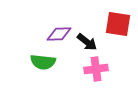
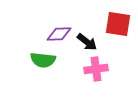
green semicircle: moved 2 px up
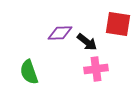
purple diamond: moved 1 px right, 1 px up
green semicircle: moved 14 px left, 12 px down; rotated 65 degrees clockwise
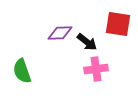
green semicircle: moved 7 px left, 1 px up
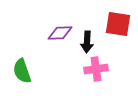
black arrow: rotated 55 degrees clockwise
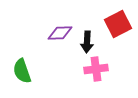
red square: rotated 36 degrees counterclockwise
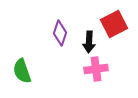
red square: moved 4 px left
purple diamond: rotated 70 degrees counterclockwise
black arrow: moved 2 px right
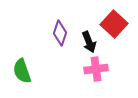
red square: rotated 20 degrees counterclockwise
black arrow: rotated 25 degrees counterclockwise
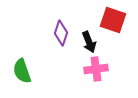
red square: moved 1 px left, 4 px up; rotated 24 degrees counterclockwise
purple diamond: moved 1 px right
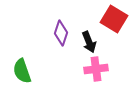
red square: moved 1 px right, 1 px up; rotated 12 degrees clockwise
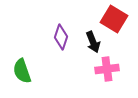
purple diamond: moved 4 px down
black arrow: moved 4 px right
pink cross: moved 11 px right
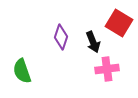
red square: moved 5 px right, 4 px down
